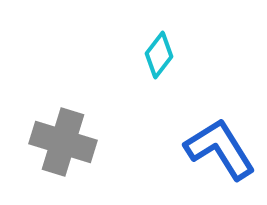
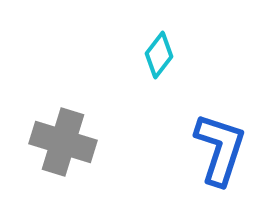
blue L-shape: rotated 50 degrees clockwise
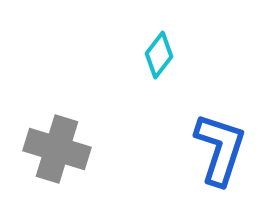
gray cross: moved 6 px left, 7 px down
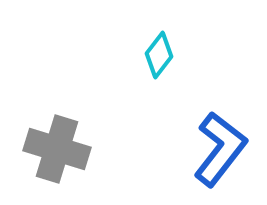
blue L-shape: rotated 20 degrees clockwise
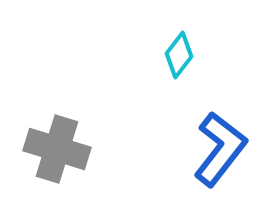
cyan diamond: moved 20 px right
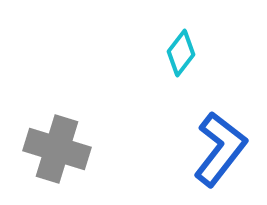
cyan diamond: moved 2 px right, 2 px up
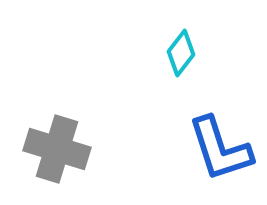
blue L-shape: rotated 124 degrees clockwise
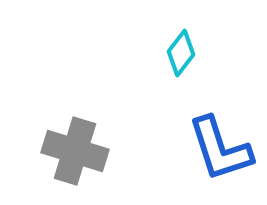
gray cross: moved 18 px right, 2 px down
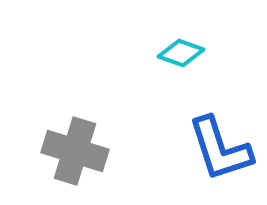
cyan diamond: rotated 72 degrees clockwise
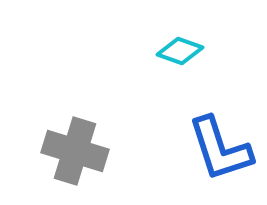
cyan diamond: moved 1 px left, 2 px up
